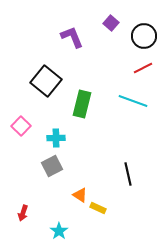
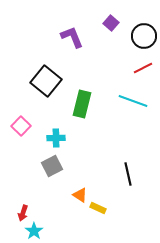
cyan star: moved 25 px left
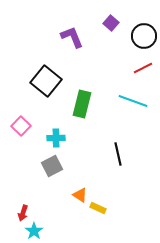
black line: moved 10 px left, 20 px up
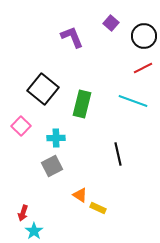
black square: moved 3 px left, 8 px down
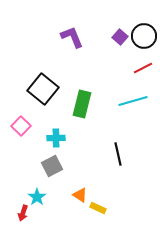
purple square: moved 9 px right, 14 px down
cyan line: rotated 36 degrees counterclockwise
cyan star: moved 3 px right, 34 px up
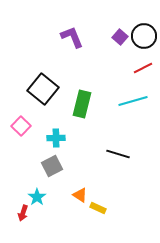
black line: rotated 60 degrees counterclockwise
